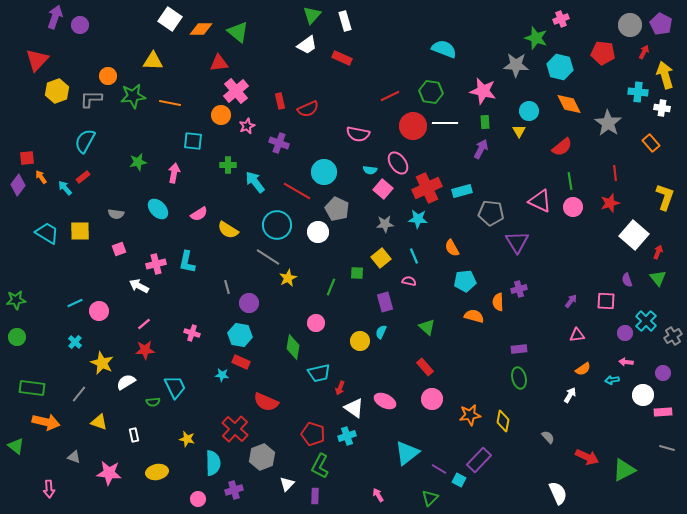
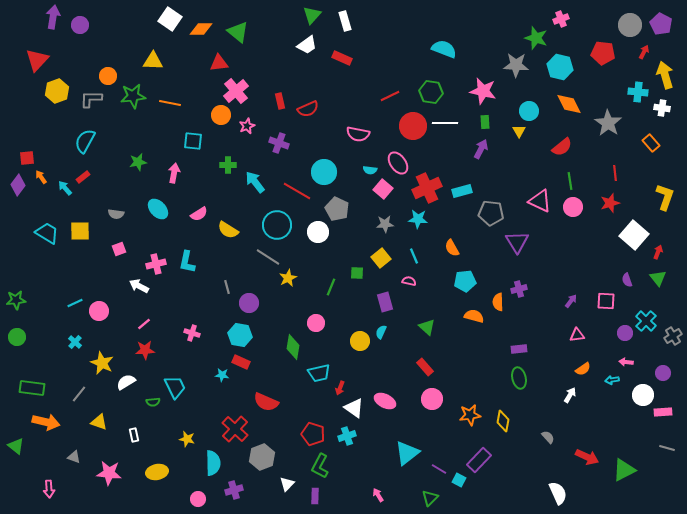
purple arrow at (55, 17): moved 2 px left; rotated 10 degrees counterclockwise
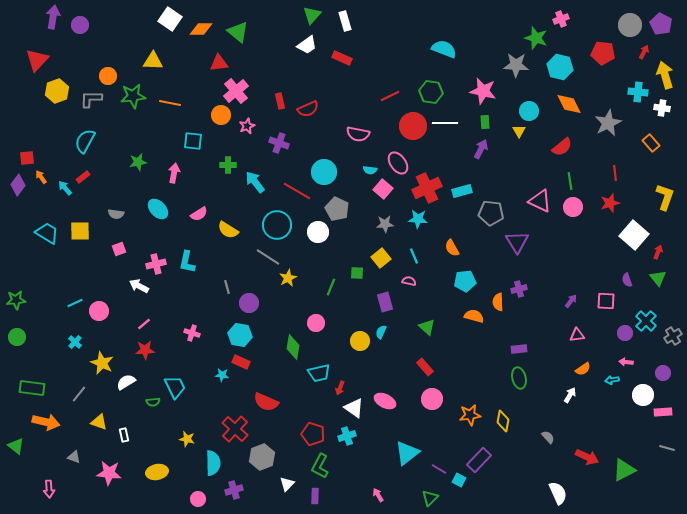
gray star at (608, 123): rotated 12 degrees clockwise
white rectangle at (134, 435): moved 10 px left
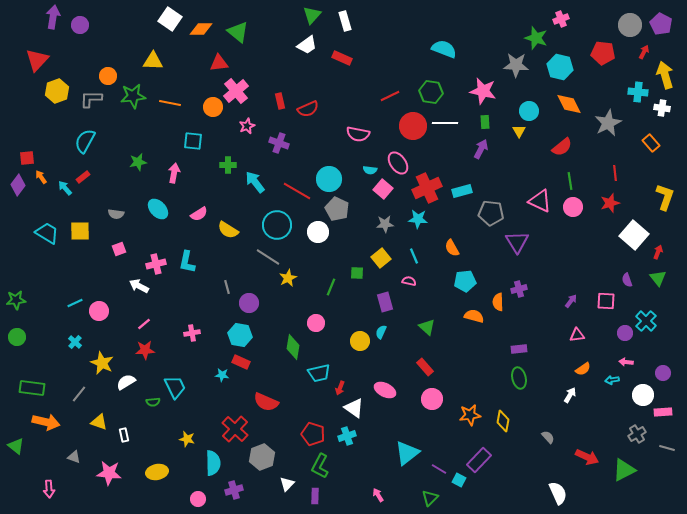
orange circle at (221, 115): moved 8 px left, 8 px up
cyan circle at (324, 172): moved 5 px right, 7 px down
pink cross at (192, 333): rotated 28 degrees counterclockwise
gray cross at (673, 336): moved 36 px left, 98 px down
pink ellipse at (385, 401): moved 11 px up
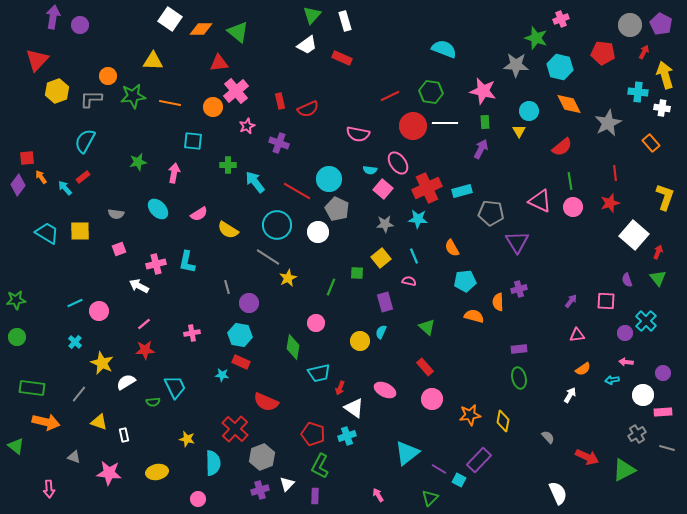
purple cross at (234, 490): moved 26 px right
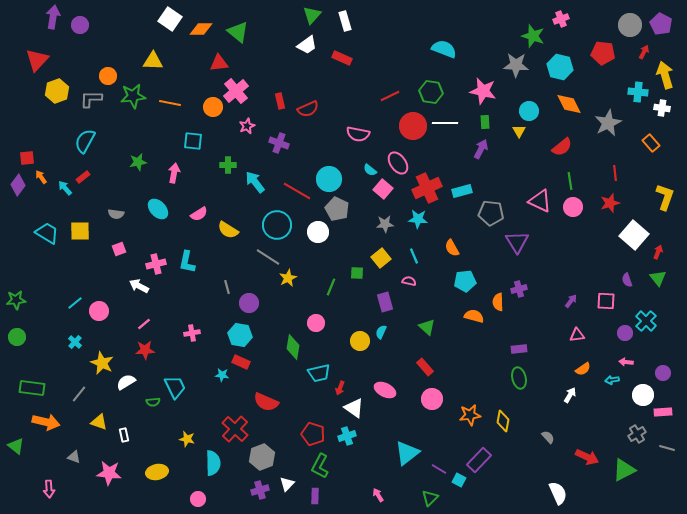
green star at (536, 38): moved 3 px left, 2 px up
cyan semicircle at (370, 170): rotated 32 degrees clockwise
cyan line at (75, 303): rotated 14 degrees counterclockwise
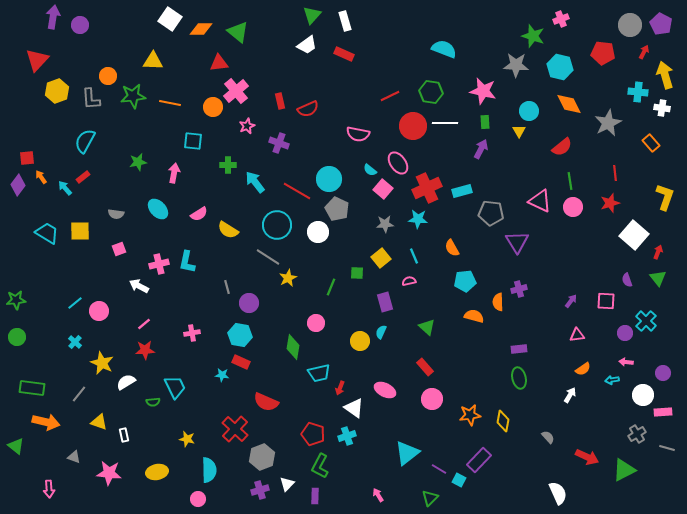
red rectangle at (342, 58): moved 2 px right, 4 px up
gray L-shape at (91, 99): rotated 95 degrees counterclockwise
pink cross at (156, 264): moved 3 px right
pink semicircle at (409, 281): rotated 24 degrees counterclockwise
cyan semicircle at (213, 463): moved 4 px left, 7 px down
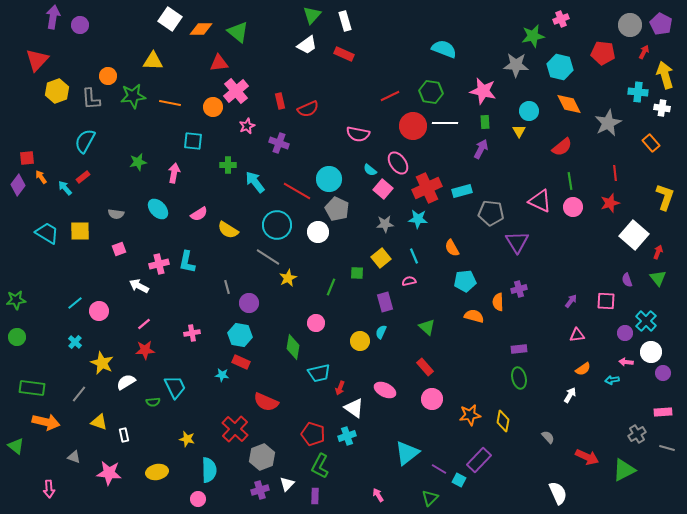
green star at (533, 36): rotated 30 degrees counterclockwise
white circle at (643, 395): moved 8 px right, 43 px up
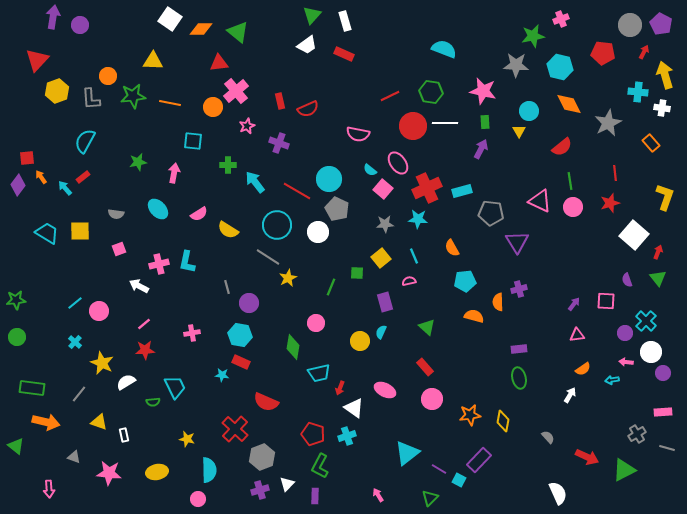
purple arrow at (571, 301): moved 3 px right, 3 px down
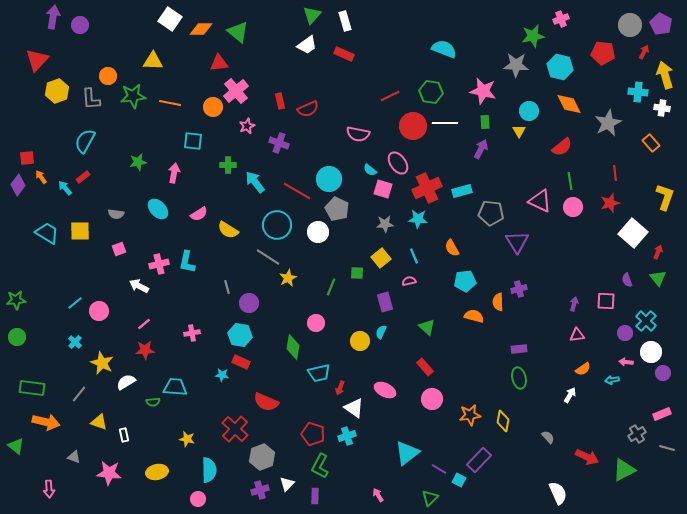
pink square at (383, 189): rotated 24 degrees counterclockwise
white square at (634, 235): moved 1 px left, 2 px up
purple arrow at (574, 304): rotated 24 degrees counterclockwise
cyan trapezoid at (175, 387): rotated 60 degrees counterclockwise
pink rectangle at (663, 412): moved 1 px left, 2 px down; rotated 18 degrees counterclockwise
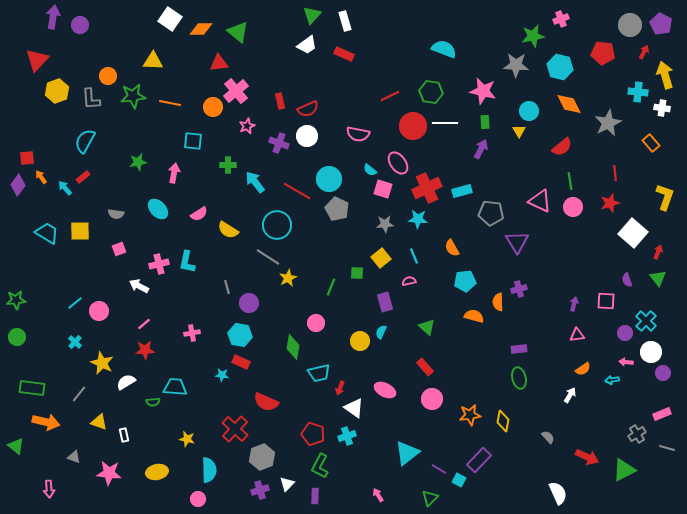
white circle at (318, 232): moved 11 px left, 96 px up
